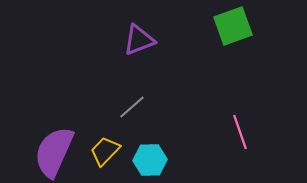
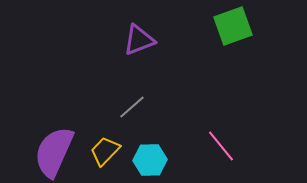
pink line: moved 19 px left, 14 px down; rotated 20 degrees counterclockwise
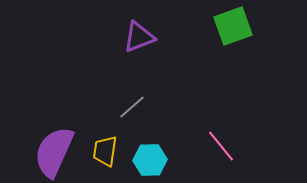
purple triangle: moved 3 px up
yellow trapezoid: rotated 36 degrees counterclockwise
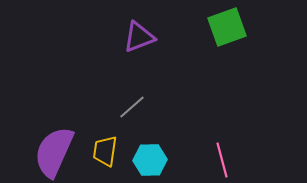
green square: moved 6 px left, 1 px down
pink line: moved 1 px right, 14 px down; rotated 24 degrees clockwise
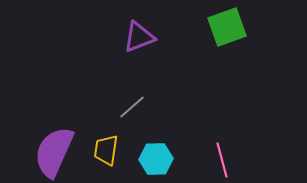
yellow trapezoid: moved 1 px right, 1 px up
cyan hexagon: moved 6 px right, 1 px up
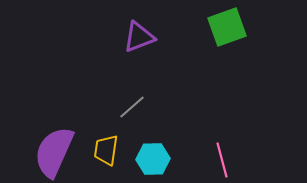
cyan hexagon: moved 3 px left
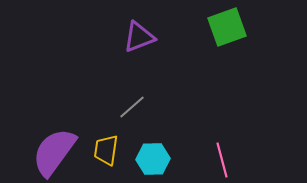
purple semicircle: rotated 12 degrees clockwise
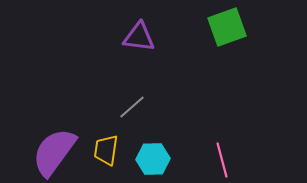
purple triangle: rotated 28 degrees clockwise
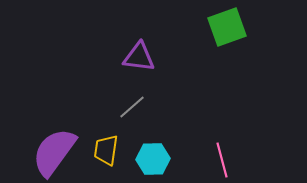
purple triangle: moved 20 px down
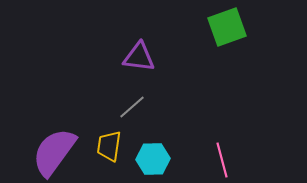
yellow trapezoid: moved 3 px right, 4 px up
